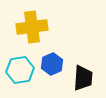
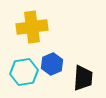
cyan hexagon: moved 4 px right, 2 px down
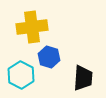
blue hexagon: moved 3 px left, 7 px up; rotated 20 degrees counterclockwise
cyan hexagon: moved 3 px left, 3 px down; rotated 24 degrees counterclockwise
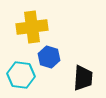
cyan hexagon: rotated 20 degrees counterclockwise
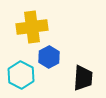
blue hexagon: rotated 15 degrees clockwise
cyan hexagon: rotated 20 degrees clockwise
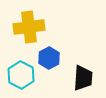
yellow cross: moved 3 px left
blue hexagon: moved 1 px down
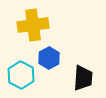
yellow cross: moved 4 px right, 2 px up
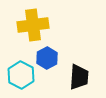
blue hexagon: moved 2 px left
black trapezoid: moved 4 px left, 1 px up
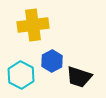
blue hexagon: moved 5 px right, 3 px down
black trapezoid: rotated 104 degrees clockwise
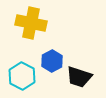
yellow cross: moved 2 px left, 2 px up; rotated 20 degrees clockwise
cyan hexagon: moved 1 px right, 1 px down
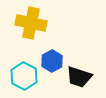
cyan hexagon: moved 2 px right
